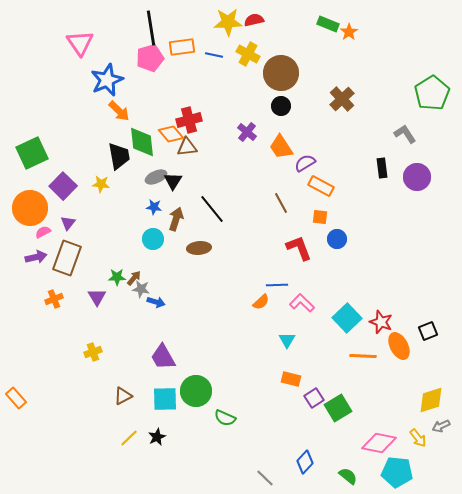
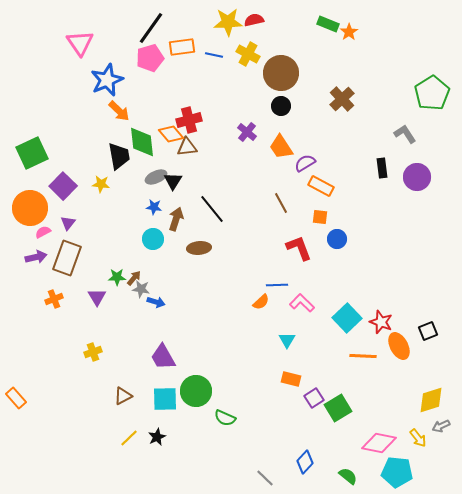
black line at (151, 28): rotated 44 degrees clockwise
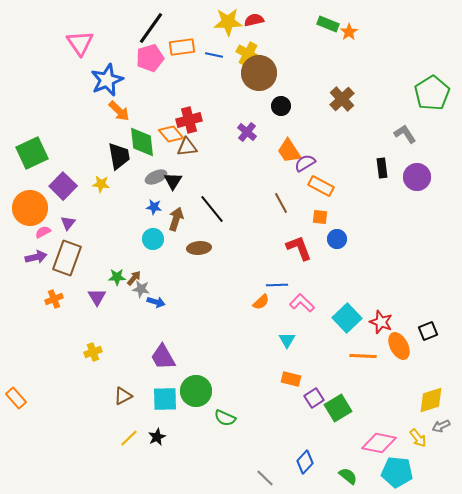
brown circle at (281, 73): moved 22 px left
orange trapezoid at (281, 147): moved 8 px right, 4 px down
